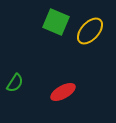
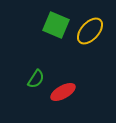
green square: moved 3 px down
green semicircle: moved 21 px right, 4 px up
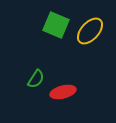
red ellipse: rotated 15 degrees clockwise
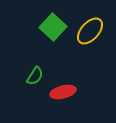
green square: moved 3 px left, 2 px down; rotated 20 degrees clockwise
green semicircle: moved 1 px left, 3 px up
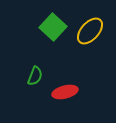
green semicircle: rotated 12 degrees counterclockwise
red ellipse: moved 2 px right
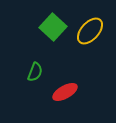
green semicircle: moved 4 px up
red ellipse: rotated 15 degrees counterclockwise
